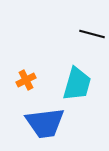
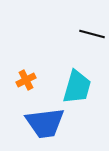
cyan trapezoid: moved 3 px down
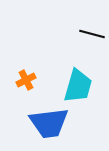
cyan trapezoid: moved 1 px right, 1 px up
blue trapezoid: moved 4 px right
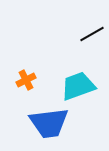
black line: rotated 45 degrees counterclockwise
cyan trapezoid: rotated 126 degrees counterclockwise
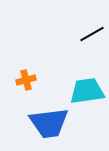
orange cross: rotated 12 degrees clockwise
cyan trapezoid: moved 9 px right, 5 px down; rotated 12 degrees clockwise
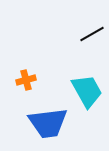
cyan trapezoid: rotated 69 degrees clockwise
blue trapezoid: moved 1 px left
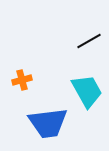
black line: moved 3 px left, 7 px down
orange cross: moved 4 px left
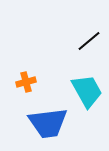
black line: rotated 10 degrees counterclockwise
orange cross: moved 4 px right, 2 px down
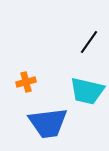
black line: moved 1 px down; rotated 15 degrees counterclockwise
cyan trapezoid: rotated 132 degrees clockwise
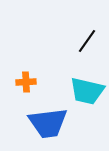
black line: moved 2 px left, 1 px up
orange cross: rotated 12 degrees clockwise
